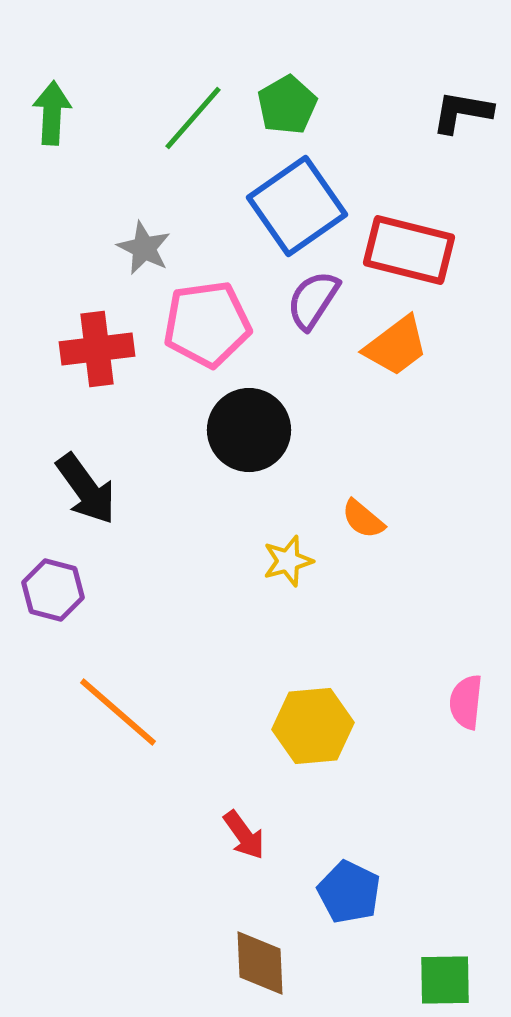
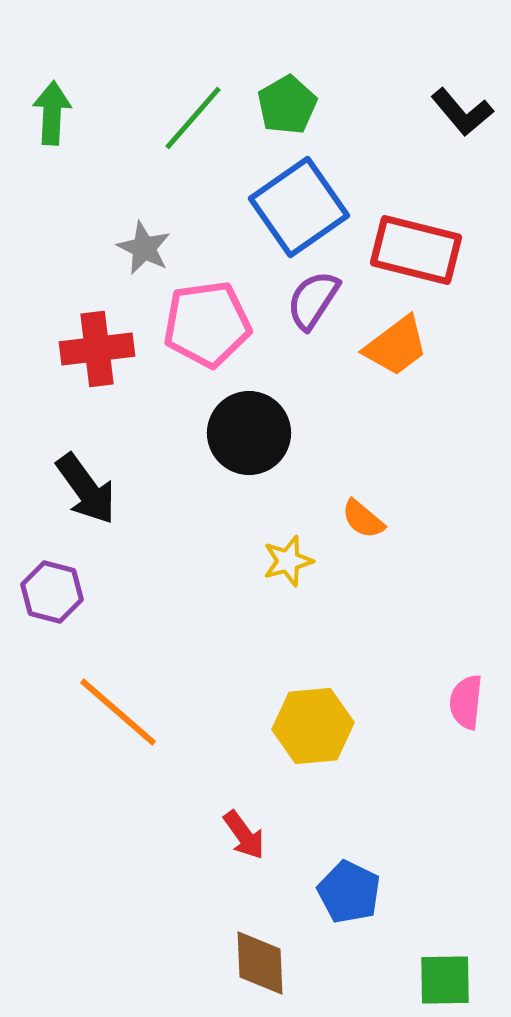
black L-shape: rotated 140 degrees counterclockwise
blue square: moved 2 px right, 1 px down
red rectangle: moved 7 px right
black circle: moved 3 px down
purple hexagon: moved 1 px left, 2 px down
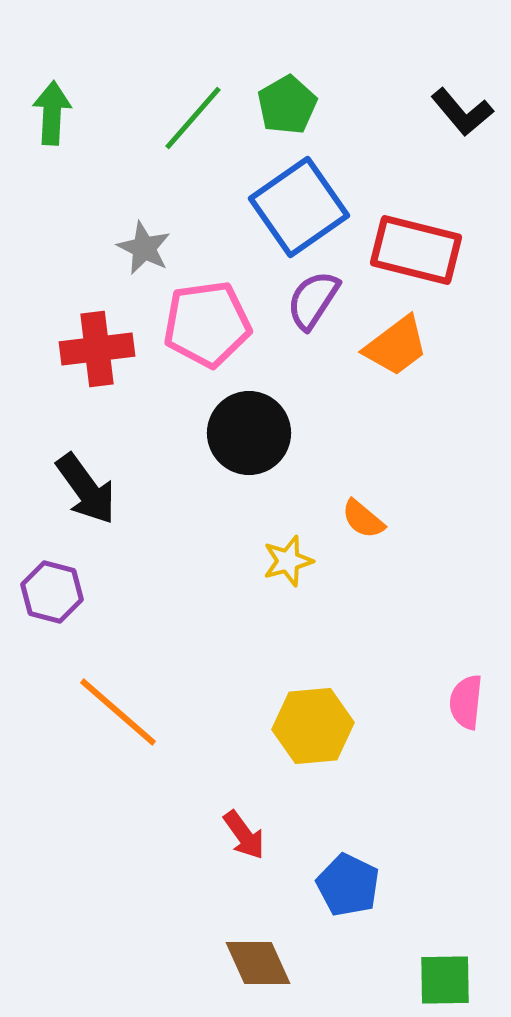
blue pentagon: moved 1 px left, 7 px up
brown diamond: moved 2 px left; rotated 22 degrees counterclockwise
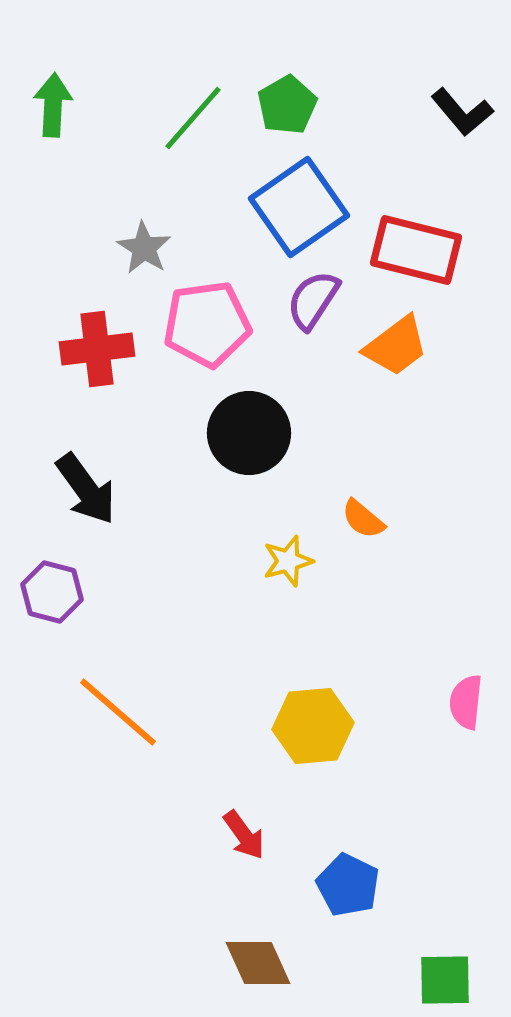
green arrow: moved 1 px right, 8 px up
gray star: rotated 6 degrees clockwise
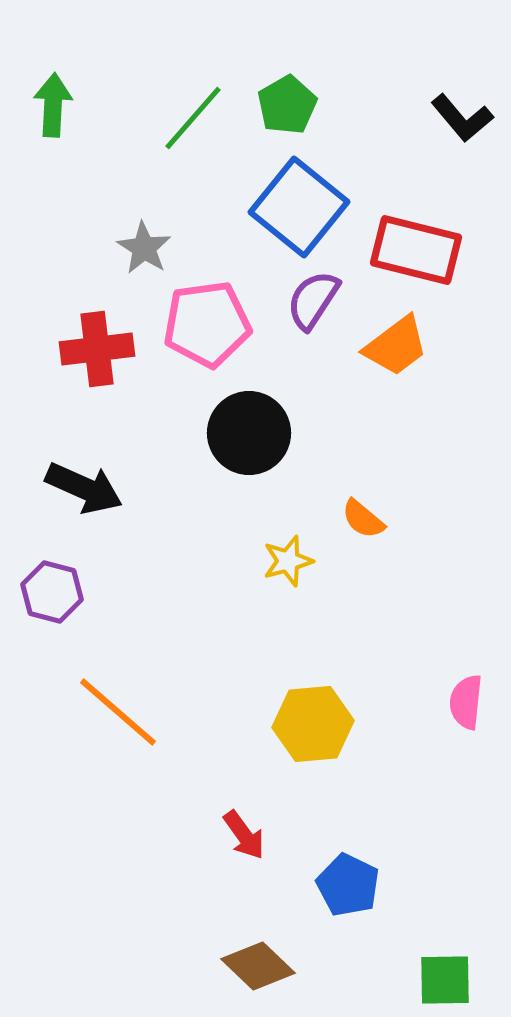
black L-shape: moved 6 px down
blue square: rotated 16 degrees counterclockwise
black arrow: moved 2 px left, 1 px up; rotated 30 degrees counterclockwise
yellow hexagon: moved 2 px up
brown diamond: moved 3 px down; rotated 22 degrees counterclockwise
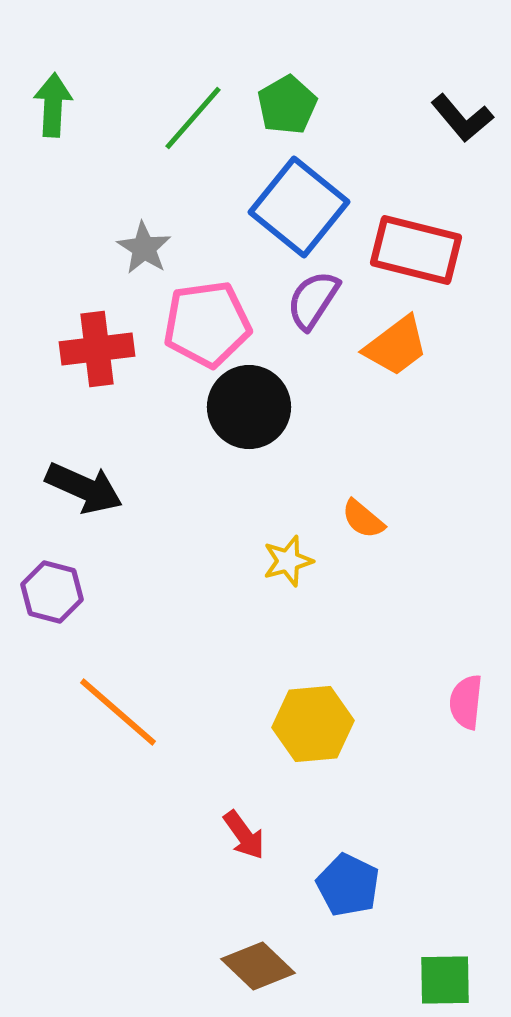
black circle: moved 26 px up
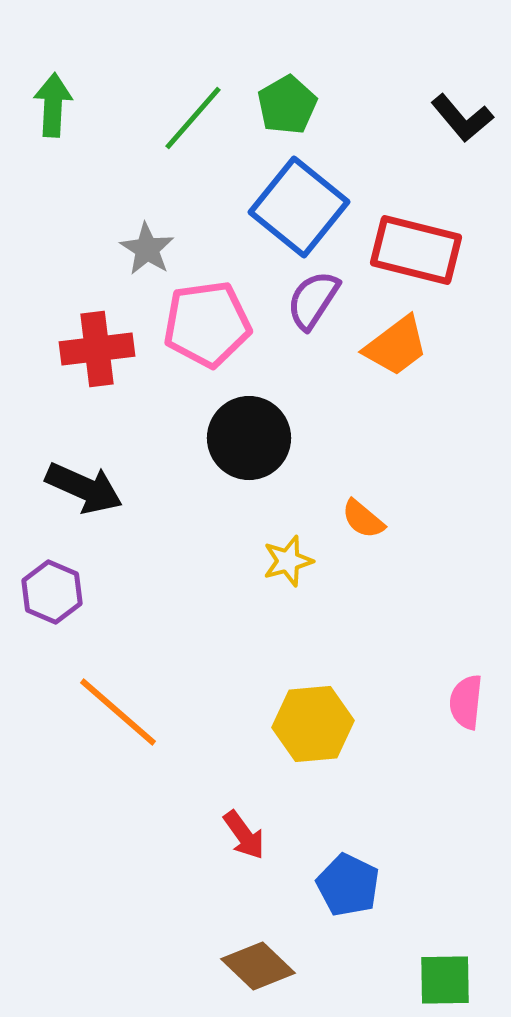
gray star: moved 3 px right, 1 px down
black circle: moved 31 px down
purple hexagon: rotated 8 degrees clockwise
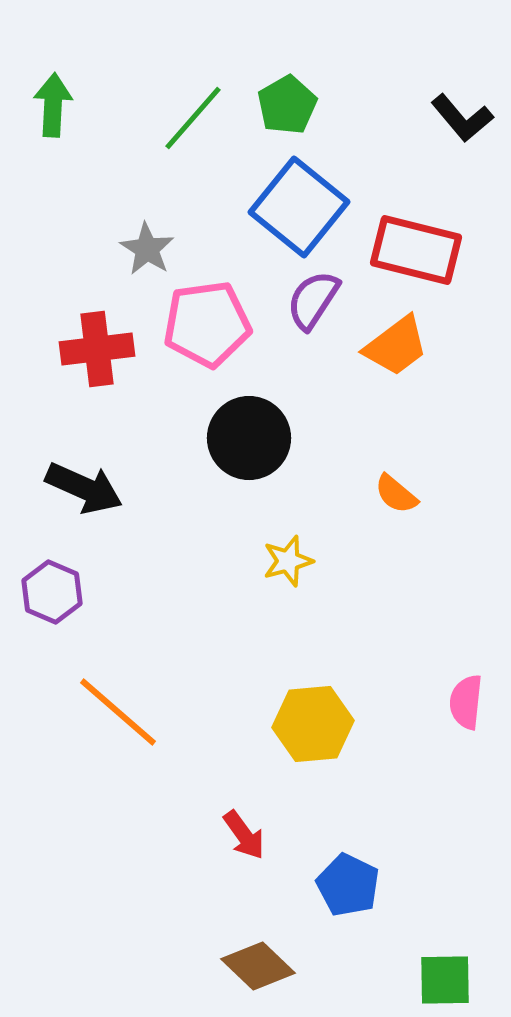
orange semicircle: moved 33 px right, 25 px up
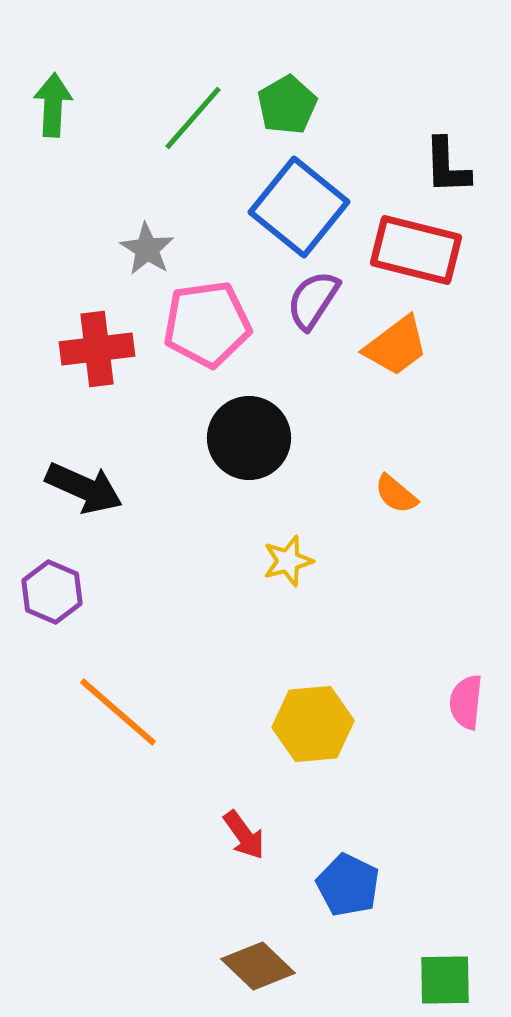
black L-shape: moved 15 px left, 48 px down; rotated 38 degrees clockwise
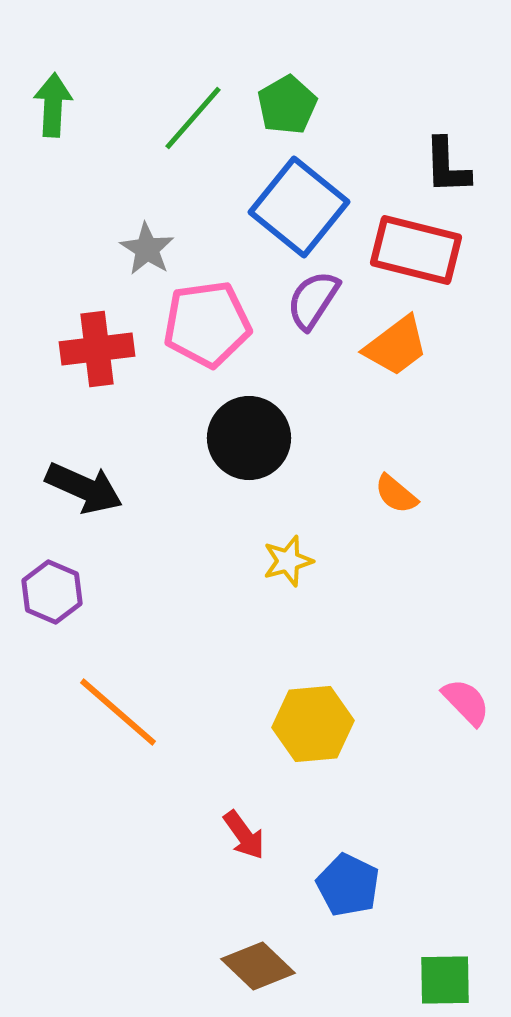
pink semicircle: rotated 130 degrees clockwise
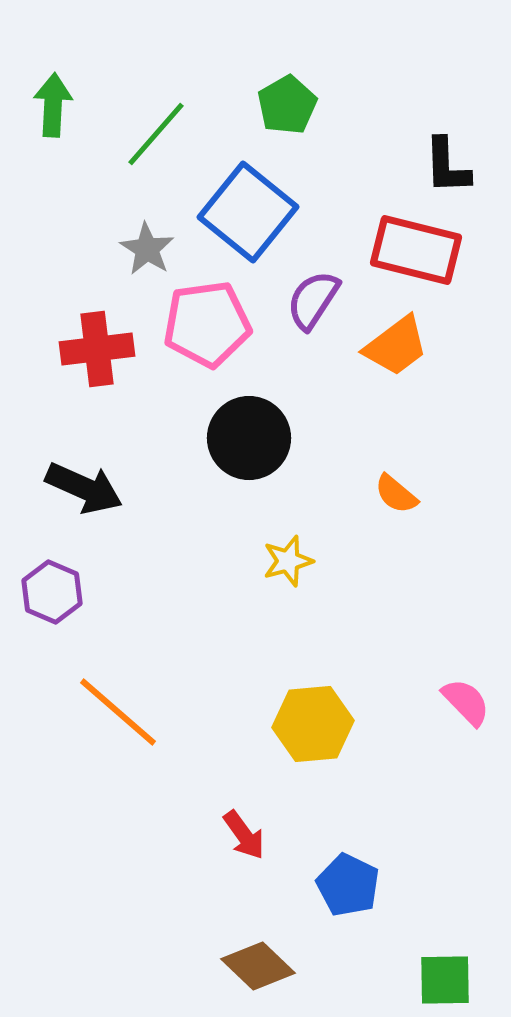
green line: moved 37 px left, 16 px down
blue square: moved 51 px left, 5 px down
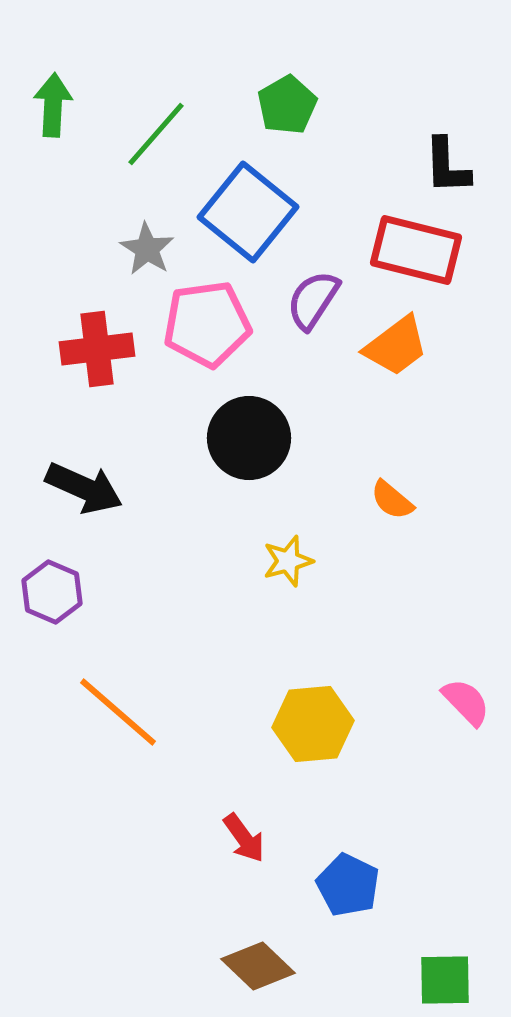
orange semicircle: moved 4 px left, 6 px down
red arrow: moved 3 px down
